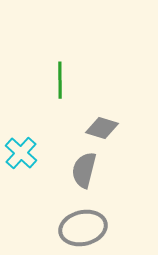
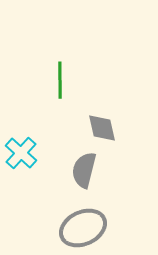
gray diamond: rotated 60 degrees clockwise
gray ellipse: rotated 12 degrees counterclockwise
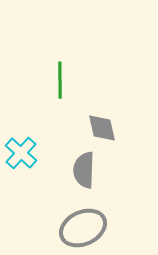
gray semicircle: rotated 12 degrees counterclockwise
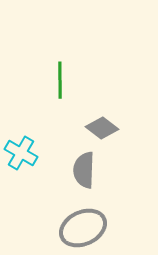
gray diamond: rotated 40 degrees counterclockwise
cyan cross: rotated 12 degrees counterclockwise
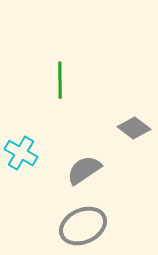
gray diamond: moved 32 px right
gray semicircle: rotated 54 degrees clockwise
gray ellipse: moved 2 px up
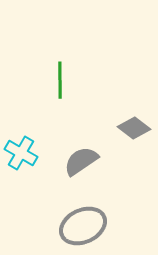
gray semicircle: moved 3 px left, 9 px up
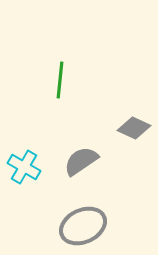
green line: rotated 6 degrees clockwise
gray diamond: rotated 12 degrees counterclockwise
cyan cross: moved 3 px right, 14 px down
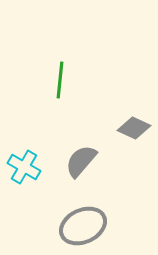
gray semicircle: rotated 15 degrees counterclockwise
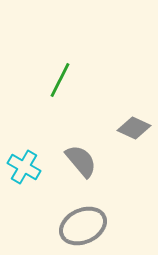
green line: rotated 21 degrees clockwise
gray semicircle: rotated 99 degrees clockwise
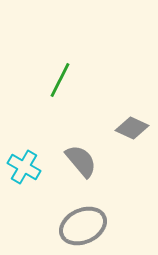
gray diamond: moved 2 px left
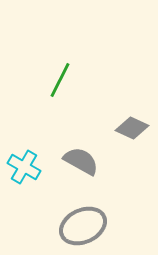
gray semicircle: rotated 21 degrees counterclockwise
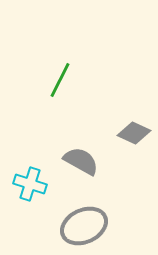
gray diamond: moved 2 px right, 5 px down
cyan cross: moved 6 px right, 17 px down; rotated 12 degrees counterclockwise
gray ellipse: moved 1 px right
